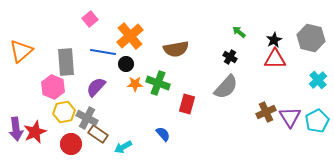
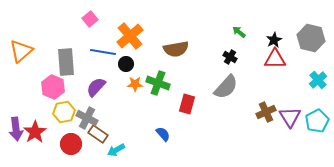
red star: rotated 10 degrees counterclockwise
cyan arrow: moved 7 px left, 3 px down
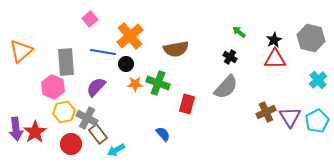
brown rectangle: rotated 18 degrees clockwise
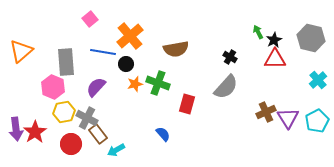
green arrow: moved 19 px right; rotated 24 degrees clockwise
orange star: rotated 14 degrees counterclockwise
purple triangle: moved 2 px left, 1 px down
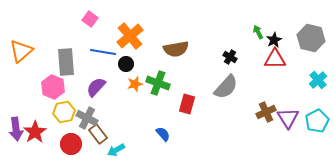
pink square: rotated 14 degrees counterclockwise
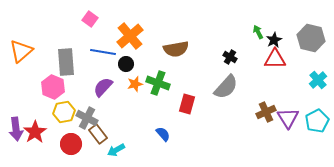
purple semicircle: moved 7 px right
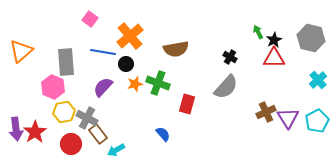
red triangle: moved 1 px left, 1 px up
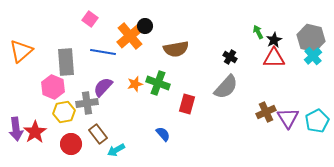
black circle: moved 19 px right, 38 px up
cyan cross: moved 5 px left, 24 px up
gray cross: moved 15 px up; rotated 35 degrees counterclockwise
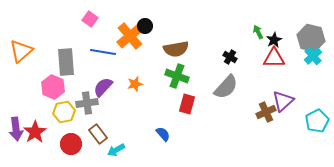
green cross: moved 19 px right, 7 px up
purple triangle: moved 5 px left, 17 px up; rotated 20 degrees clockwise
